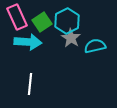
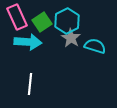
cyan semicircle: rotated 30 degrees clockwise
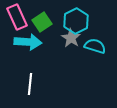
cyan hexagon: moved 9 px right
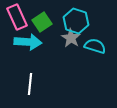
cyan hexagon: rotated 15 degrees counterclockwise
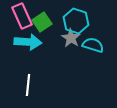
pink rectangle: moved 5 px right, 1 px up
cyan semicircle: moved 2 px left, 1 px up
white line: moved 2 px left, 1 px down
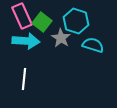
green square: rotated 18 degrees counterclockwise
gray star: moved 10 px left
cyan arrow: moved 2 px left, 1 px up
white line: moved 4 px left, 6 px up
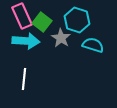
cyan hexagon: moved 1 px right, 1 px up
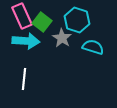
gray star: moved 1 px right
cyan semicircle: moved 2 px down
